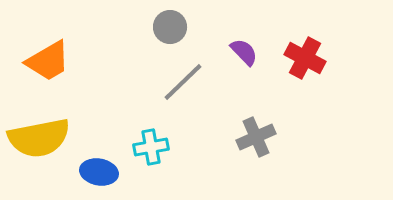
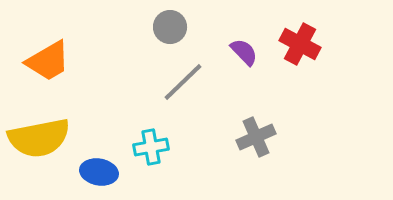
red cross: moved 5 px left, 14 px up
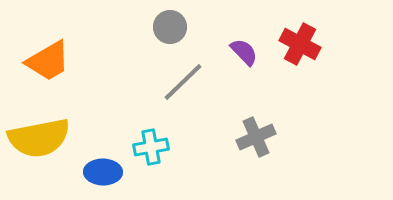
blue ellipse: moved 4 px right; rotated 9 degrees counterclockwise
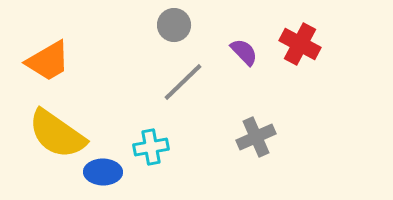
gray circle: moved 4 px right, 2 px up
yellow semicircle: moved 18 px right, 4 px up; rotated 46 degrees clockwise
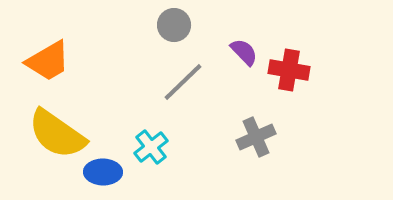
red cross: moved 11 px left, 26 px down; rotated 18 degrees counterclockwise
cyan cross: rotated 28 degrees counterclockwise
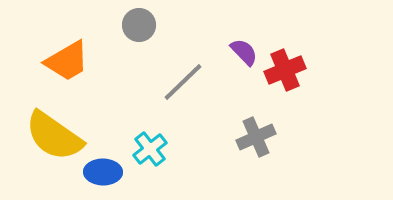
gray circle: moved 35 px left
orange trapezoid: moved 19 px right
red cross: moved 4 px left; rotated 33 degrees counterclockwise
yellow semicircle: moved 3 px left, 2 px down
cyan cross: moved 1 px left, 2 px down
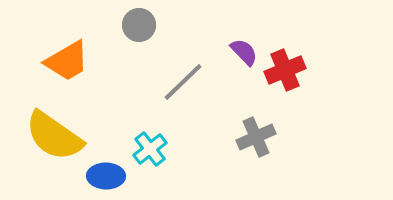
blue ellipse: moved 3 px right, 4 px down
